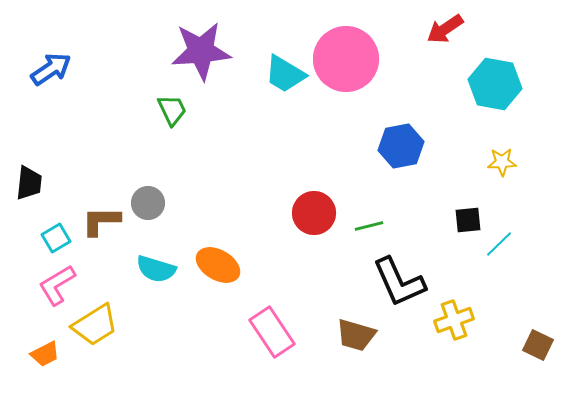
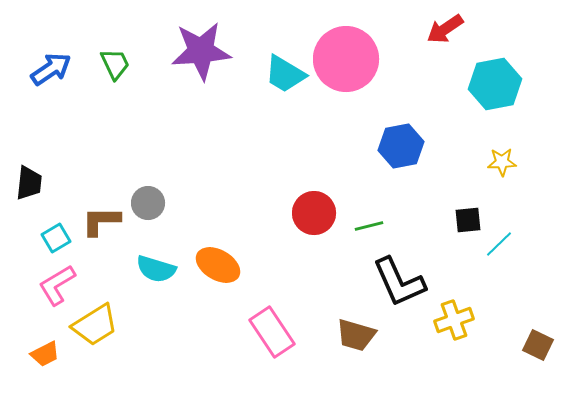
cyan hexagon: rotated 21 degrees counterclockwise
green trapezoid: moved 57 px left, 46 px up
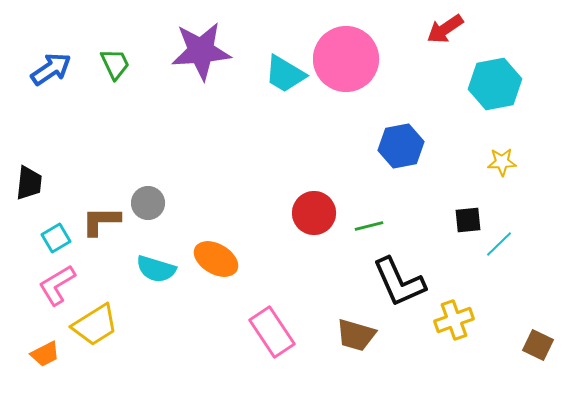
orange ellipse: moved 2 px left, 6 px up
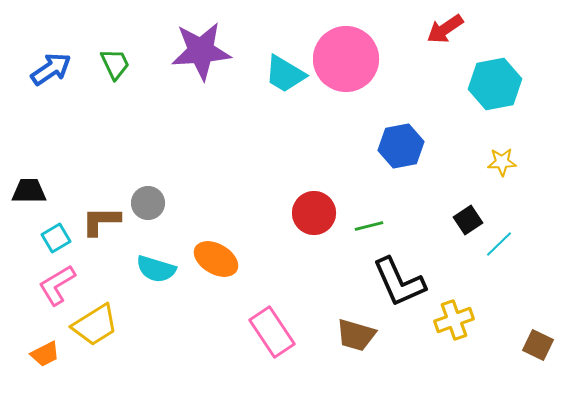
black trapezoid: moved 8 px down; rotated 96 degrees counterclockwise
black square: rotated 28 degrees counterclockwise
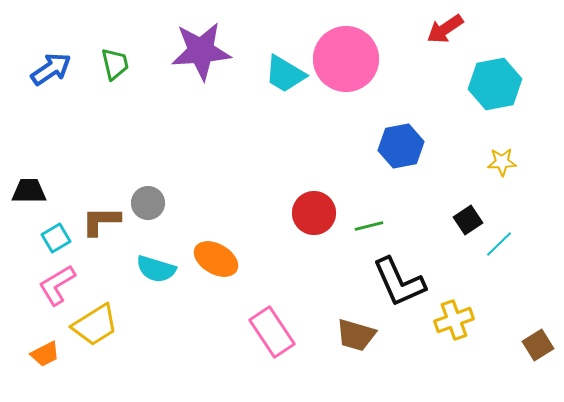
green trapezoid: rotated 12 degrees clockwise
brown square: rotated 32 degrees clockwise
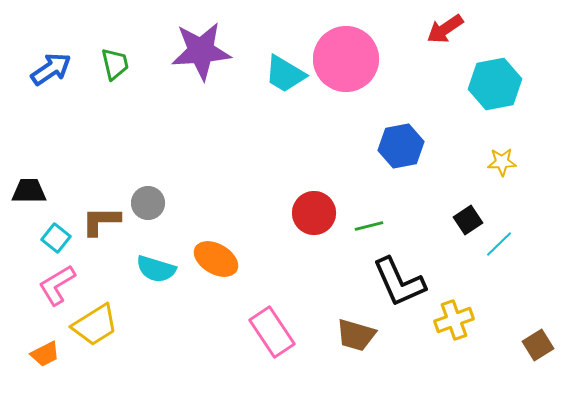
cyan square: rotated 20 degrees counterclockwise
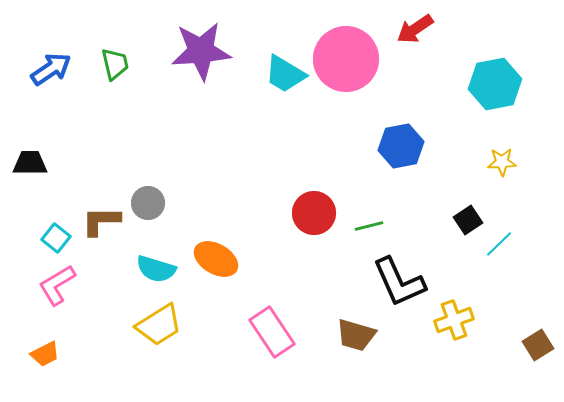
red arrow: moved 30 px left
black trapezoid: moved 1 px right, 28 px up
yellow trapezoid: moved 64 px right
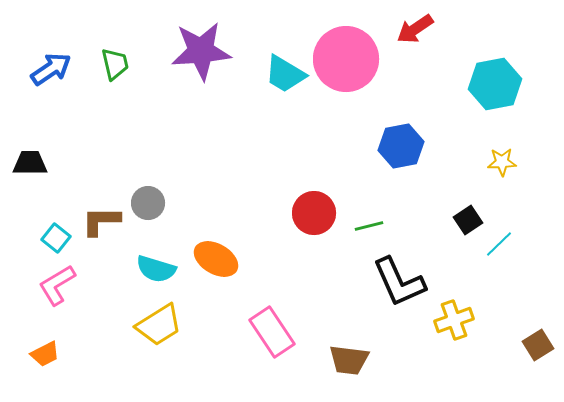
brown trapezoid: moved 7 px left, 25 px down; rotated 9 degrees counterclockwise
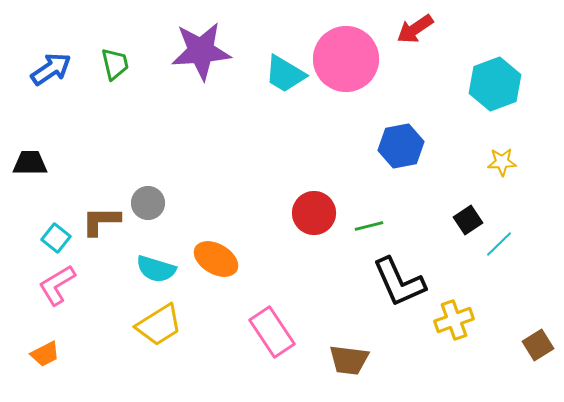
cyan hexagon: rotated 9 degrees counterclockwise
